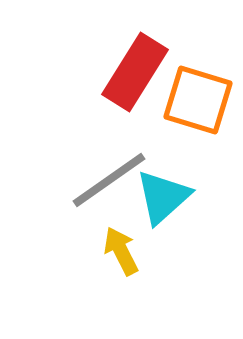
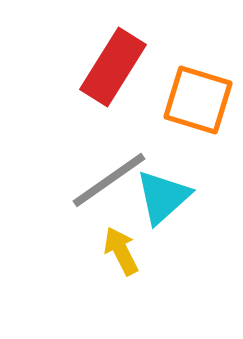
red rectangle: moved 22 px left, 5 px up
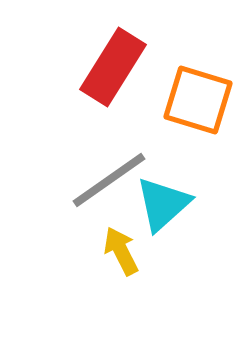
cyan triangle: moved 7 px down
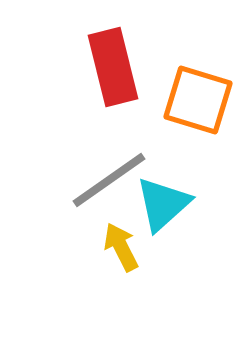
red rectangle: rotated 46 degrees counterclockwise
yellow arrow: moved 4 px up
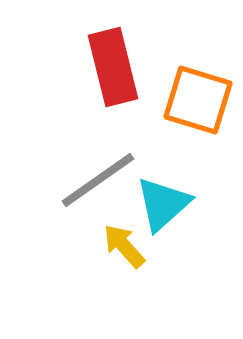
gray line: moved 11 px left
yellow arrow: moved 3 px right, 1 px up; rotated 15 degrees counterclockwise
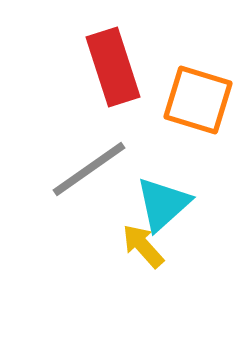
red rectangle: rotated 4 degrees counterclockwise
gray line: moved 9 px left, 11 px up
yellow arrow: moved 19 px right
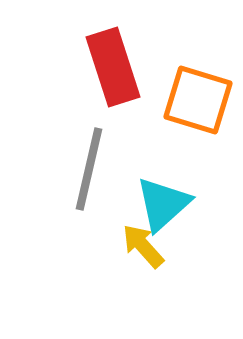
gray line: rotated 42 degrees counterclockwise
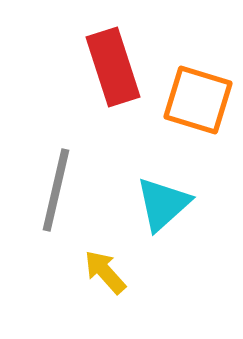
gray line: moved 33 px left, 21 px down
yellow arrow: moved 38 px left, 26 px down
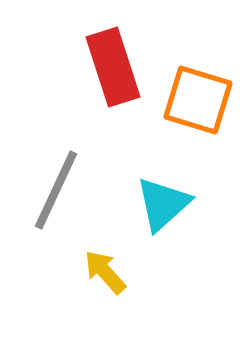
gray line: rotated 12 degrees clockwise
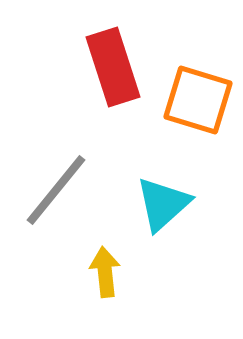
gray line: rotated 14 degrees clockwise
yellow arrow: rotated 36 degrees clockwise
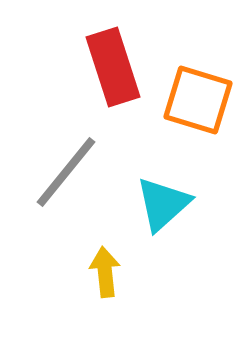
gray line: moved 10 px right, 18 px up
